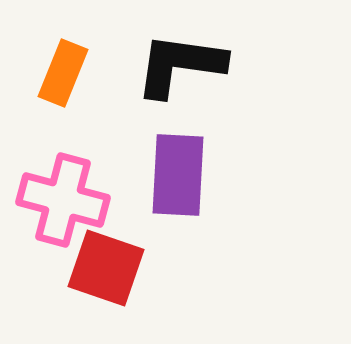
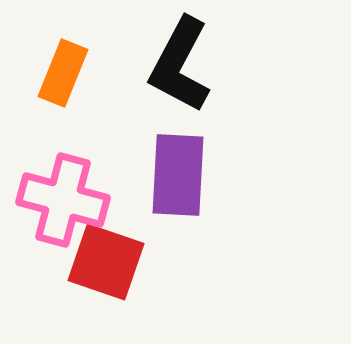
black L-shape: rotated 70 degrees counterclockwise
red square: moved 6 px up
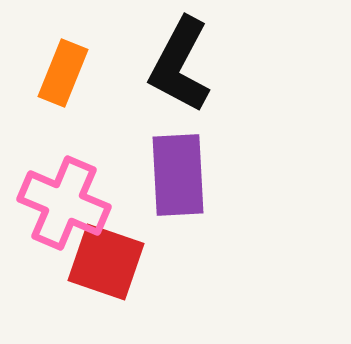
purple rectangle: rotated 6 degrees counterclockwise
pink cross: moved 1 px right, 3 px down; rotated 8 degrees clockwise
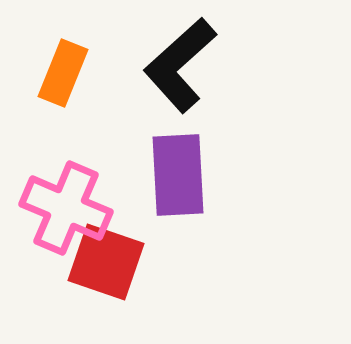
black L-shape: rotated 20 degrees clockwise
pink cross: moved 2 px right, 5 px down
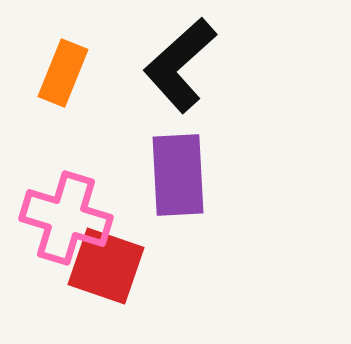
pink cross: moved 10 px down; rotated 6 degrees counterclockwise
red square: moved 4 px down
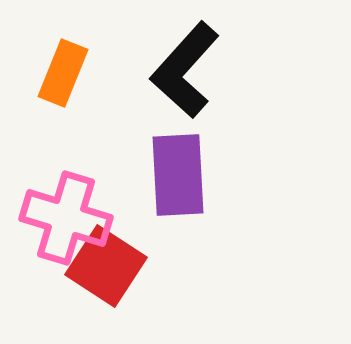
black L-shape: moved 5 px right, 5 px down; rotated 6 degrees counterclockwise
red square: rotated 14 degrees clockwise
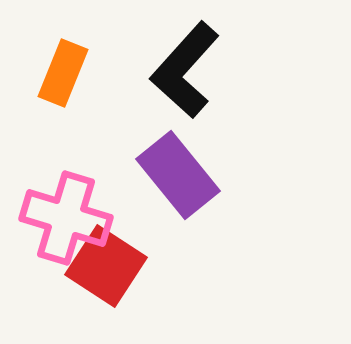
purple rectangle: rotated 36 degrees counterclockwise
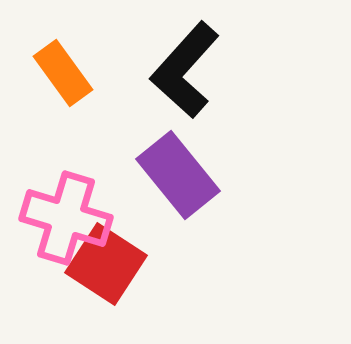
orange rectangle: rotated 58 degrees counterclockwise
red square: moved 2 px up
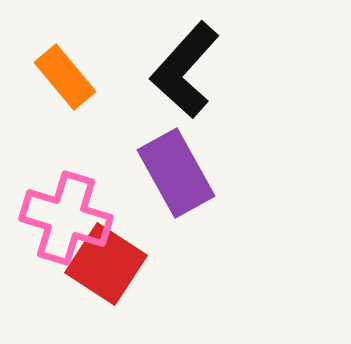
orange rectangle: moved 2 px right, 4 px down; rotated 4 degrees counterclockwise
purple rectangle: moved 2 px left, 2 px up; rotated 10 degrees clockwise
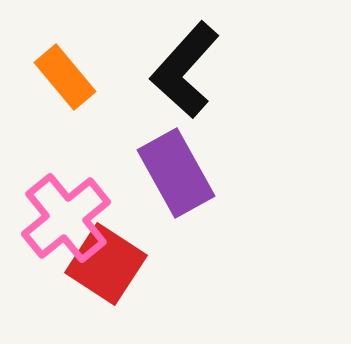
pink cross: rotated 34 degrees clockwise
